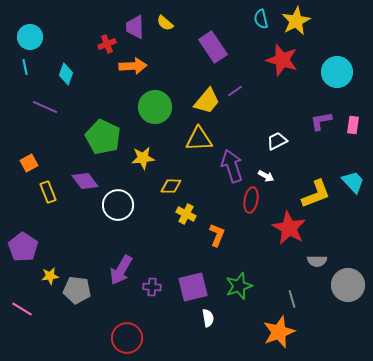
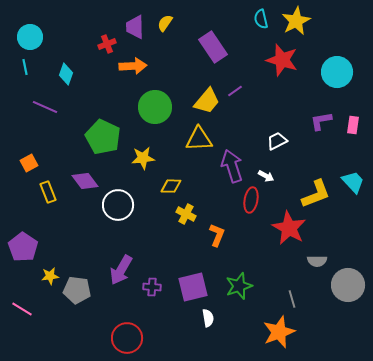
yellow semicircle at (165, 23): rotated 84 degrees clockwise
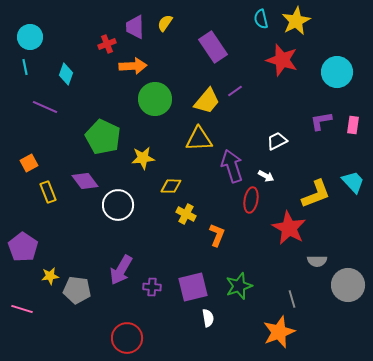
green circle at (155, 107): moved 8 px up
pink line at (22, 309): rotated 15 degrees counterclockwise
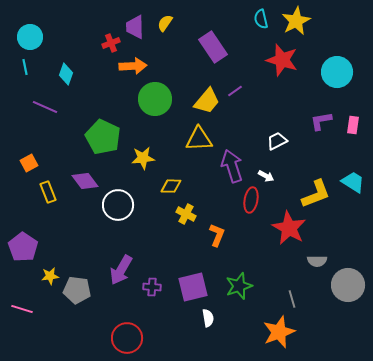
red cross at (107, 44): moved 4 px right, 1 px up
cyan trapezoid at (353, 182): rotated 15 degrees counterclockwise
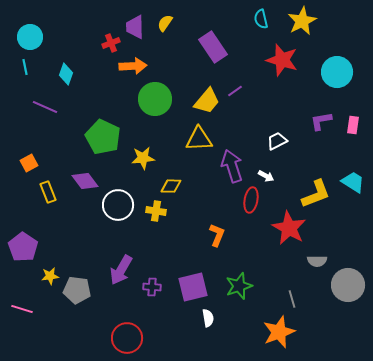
yellow star at (296, 21): moved 6 px right
yellow cross at (186, 214): moved 30 px left, 3 px up; rotated 18 degrees counterclockwise
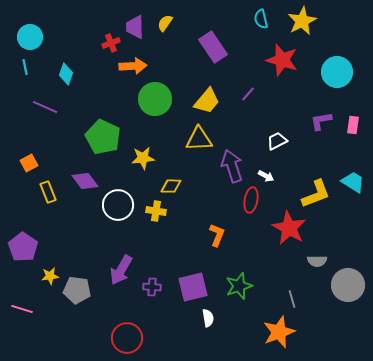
purple line at (235, 91): moved 13 px right, 3 px down; rotated 14 degrees counterclockwise
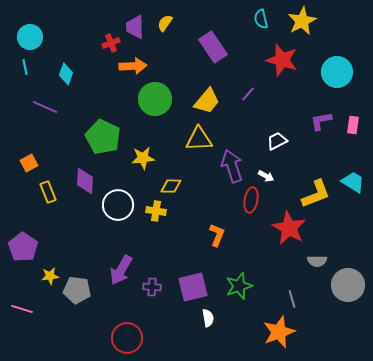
purple diamond at (85, 181): rotated 40 degrees clockwise
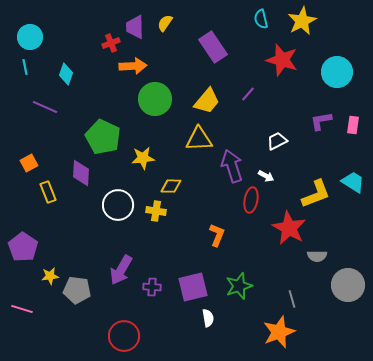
purple diamond at (85, 181): moved 4 px left, 8 px up
gray semicircle at (317, 261): moved 5 px up
red circle at (127, 338): moved 3 px left, 2 px up
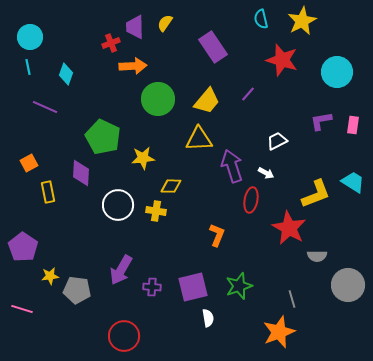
cyan line at (25, 67): moved 3 px right
green circle at (155, 99): moved 3 px right
white arrow at (266, 176): moved 3 px up
yellow rectangle at (48, 192): rotated 10 degrees clockwise
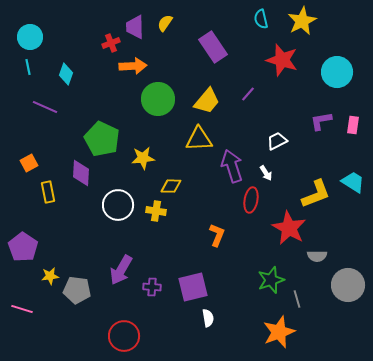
green pentagon at (103, 137): moved 1 px left, 2 px down
white arrow at (266, 173): rotated 28 degrees clockwise
green star at (239, 286): moved 32 px right, 6 px up
gray line at (292, 299): moved 5 px right
